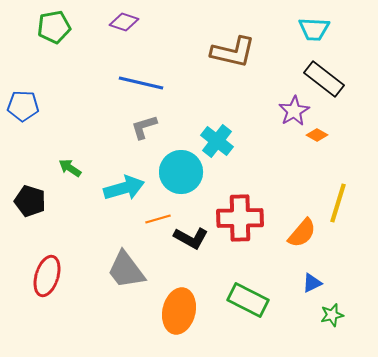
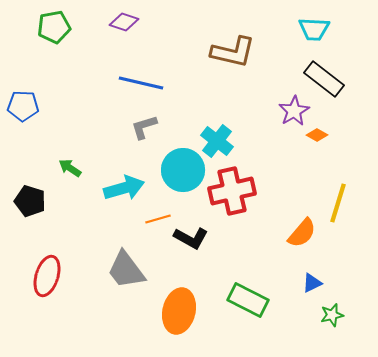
cyan circle: moved 2 px right, 2 px up
red cross: moved 8 px left, 27 px up; rotated 12 degrees counterclockwise
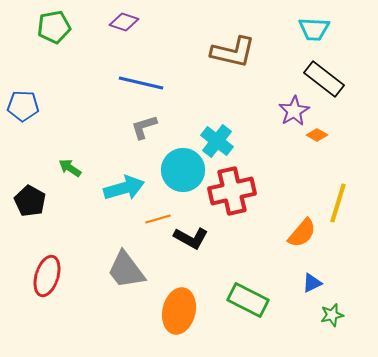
black pentagon: rotated 12 degrees clockwise
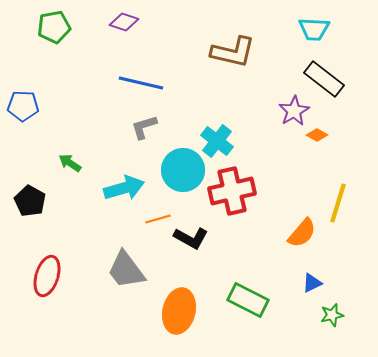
green arrow: moved 5 px up
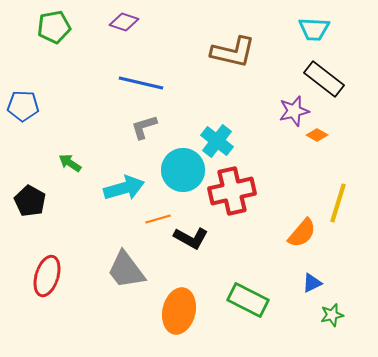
purple star: rotated 16 degrees clockwise
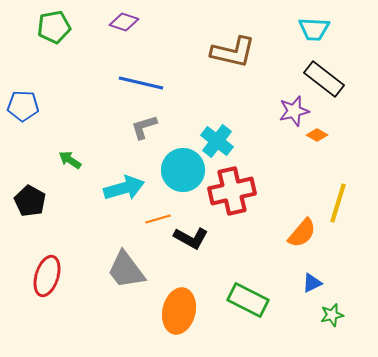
green arrow: moved 3 px up
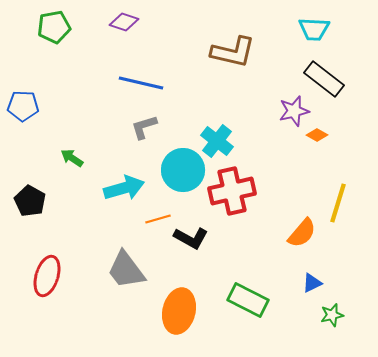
green arrow: moved 2 px right, 2 px up
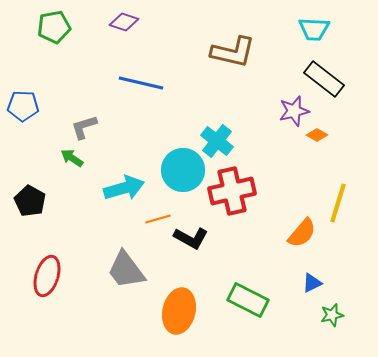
gray L-shape: moved 60 px left
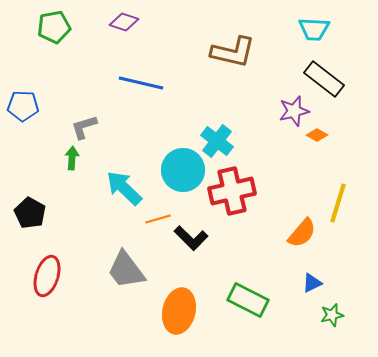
green arrow: rotated 60 degrees clockwise
cyan arrow: rotated 120 degrees counterclockwise
black pentagon: moved 12 px down
black L-shape: rotated 16 degrees clockwise
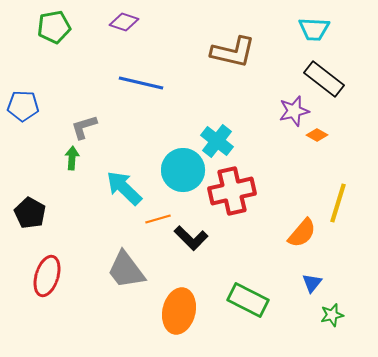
blue triangle: rotated 25 degrees counterclockwise
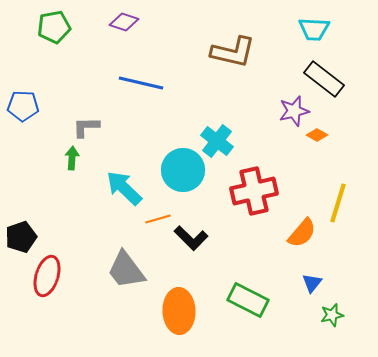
gray L-shape: moved 2 px right; rotated 16 degrees clockwise
red cross: moved 22 px right
black pentagon: moved 9 px left, 24 px down; rotated 24 degrees clockwise
orange ellipse: rotated 15 degrees counterclockwise
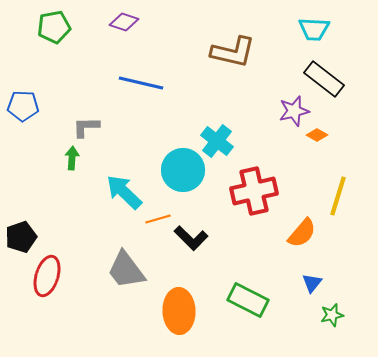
cyan arrow: moved 4 px down
yellow line: moved 7 px up
